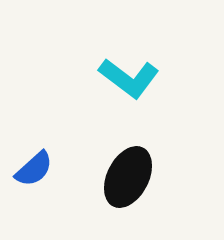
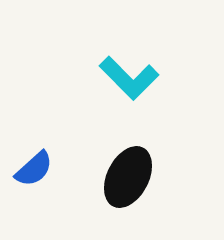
cyan L-shape: rotated 8 degrees clockwise
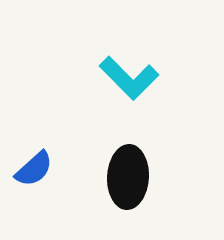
black ellipse: rotated 24 degrees counterclockwise
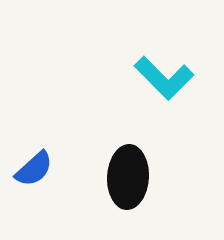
cyan L-shape: moved 35 px right
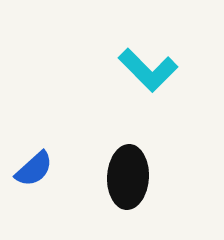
cyan L-shape: moved 16 px left, 8 px up
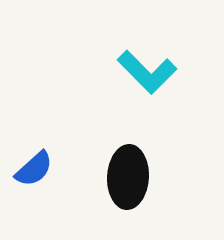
cyan L-shape: moved 1 px left, 2 px down
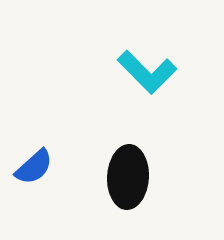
blue semicircle: moved 2 px up
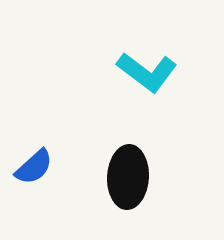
cyan L-shape: rotated 8 degrees counterclockwise
